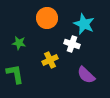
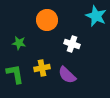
orange circle: moved 2 px down
cyan star: moved 12 px right, 8 px up
yellow cross: moved 8 px left, 8 px down; rotated 14 degrees clockwise
purple semicircle: moved 19 px left
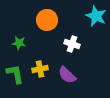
yellow cross: moved 2 px left, 1 px down
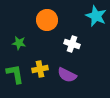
purple semicircle: rotated 18 degrees counterclockwise
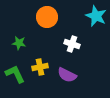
orange circle: moved 3 px up
yellow cross: moved 2 px up
green L-shape: rotated 15 degrees counterclockwise
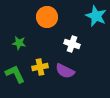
purple semicircle: moved 2 px left, 4 px up
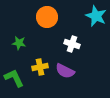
green L-shape: moved 1 px left, 4 px down
